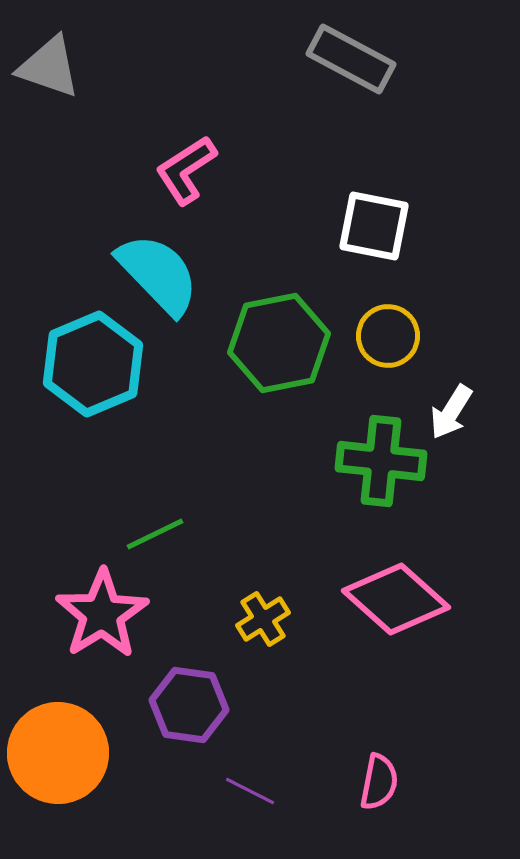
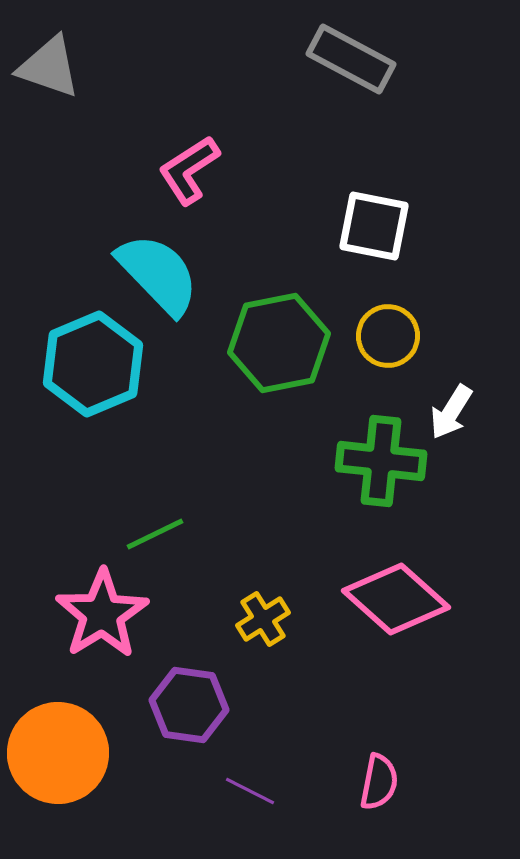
pink L-shape: moved 3 px right
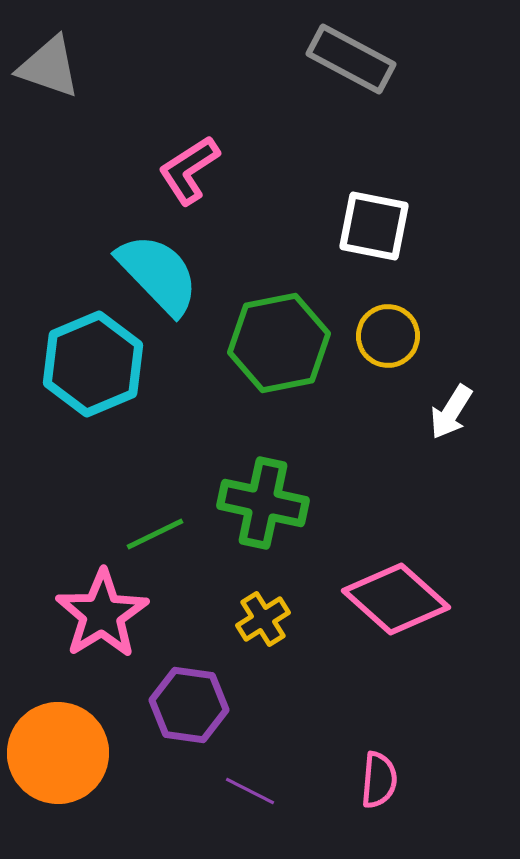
green cross: moved 118 px left, 42 px down; rotated 6 degrees clockwise
pink semicircle: moved 2 px up; rotated 6 degrees counterclockwise
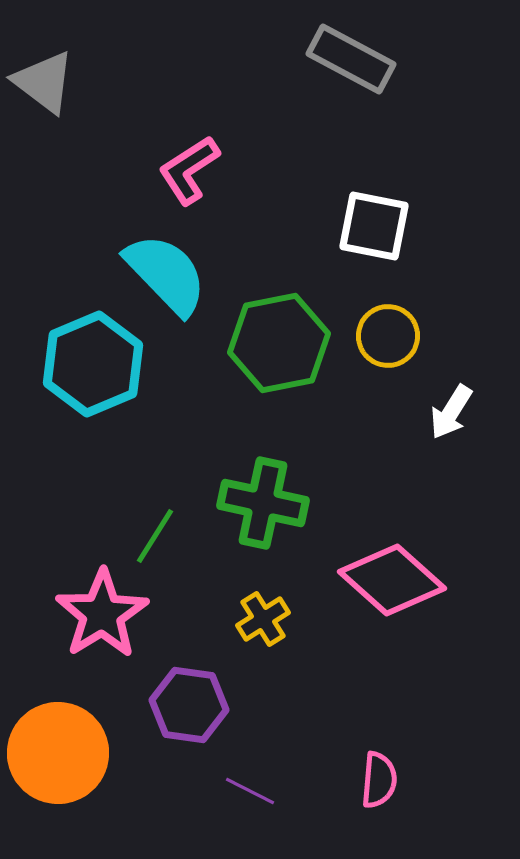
gray triangle: moved 5 px left, 15 px down; rotated 18 degrees clockwise
cyan semicircle: moved 8 px right
green line: moved 2 px down; rotated 32 degrees counterclockwise
pink diamond: moved 4 px left, 19 px up
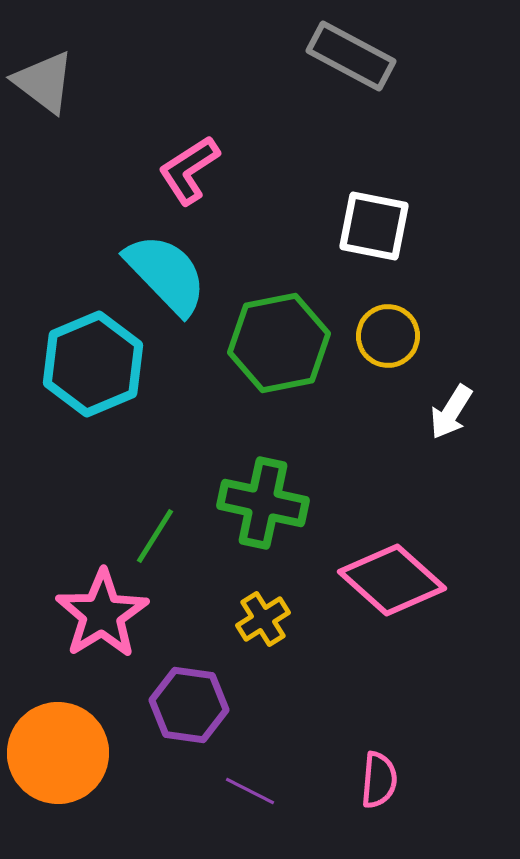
gray rectangle: moved 3 px up
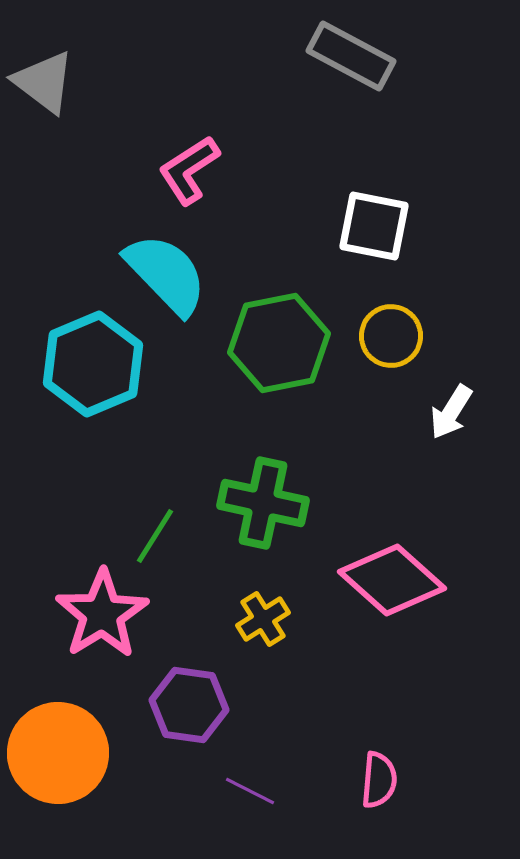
yellow circle: moved 3 px right
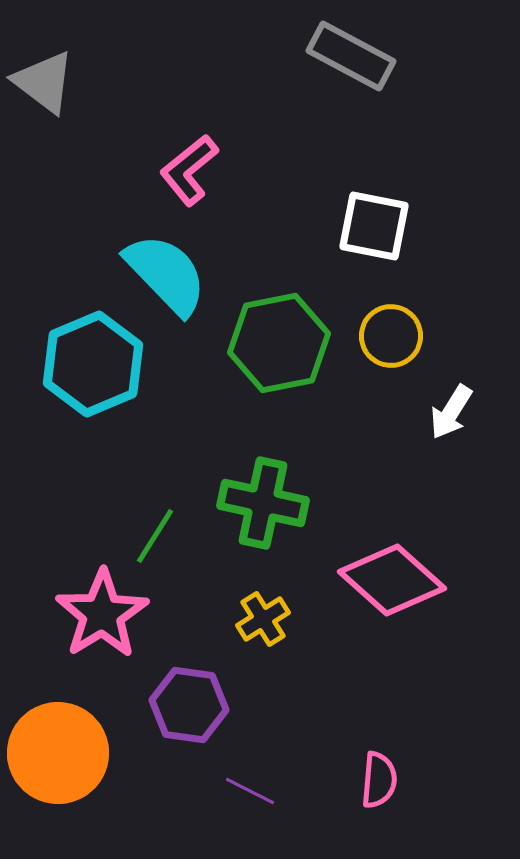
pink L-shape: rotated 6 degrees counterclockwise
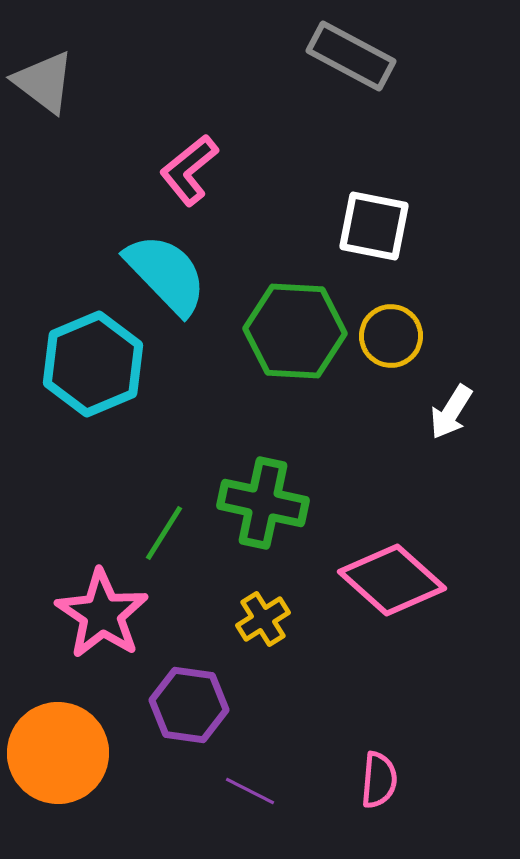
green hexagon: moved 16 px right, 12 px up; rotated 14 degrees clockwise
green line: moved 9 px right, 3 px up
pink star: rotated 6 degrees counterclockwise
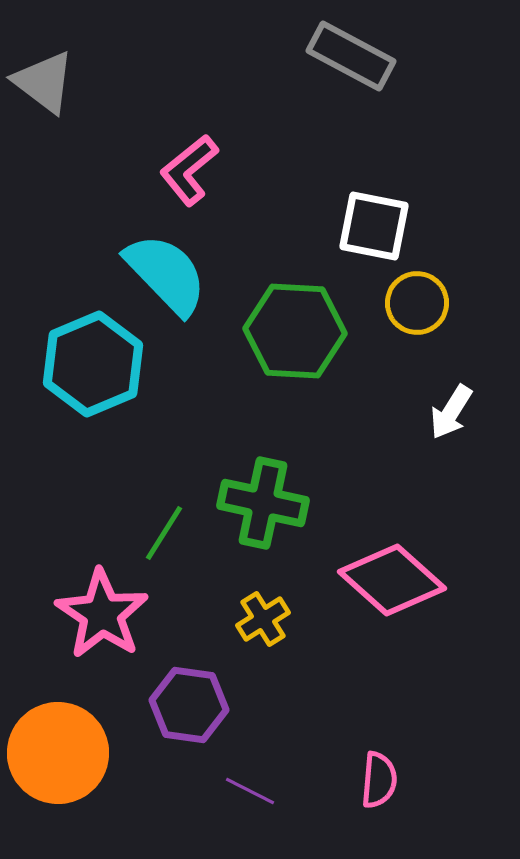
yellow circle: moved 26 px right, 33 px up
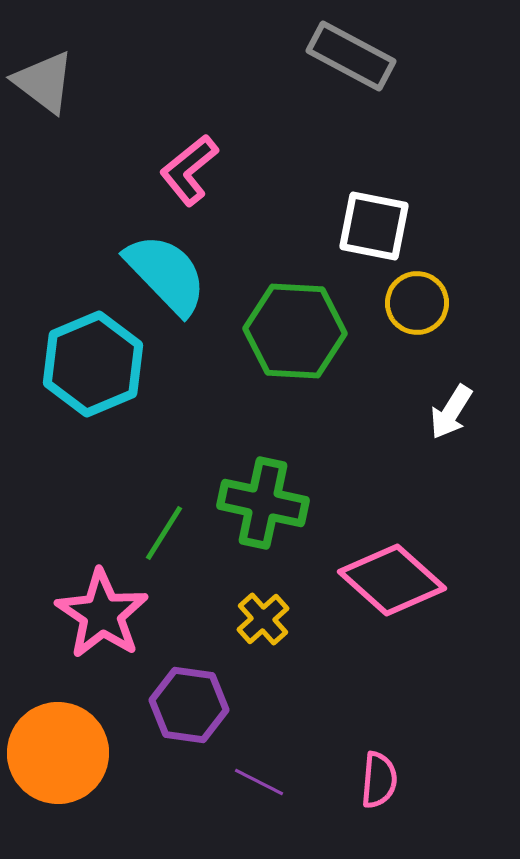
yellow cross: rotated 10 degrees counterclockwise
purple line: moved 9 px right, 9 px up
